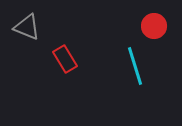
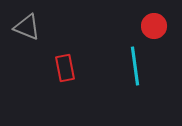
red rectangle: moved 9 px down; rotated 20 degrees clockwise
cyan line: rotated 9 degrees clockwise
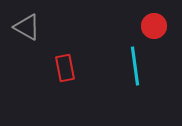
gray triangle: rotated 8 degrees clockwise
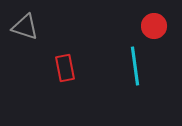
gray triangle: moved 2 px left; rotated 12 degrees counterclockwise
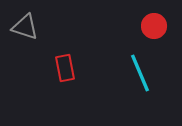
cyan line: moved 5 px right, 7 px down; rotated 15 degrees counterclockwise
